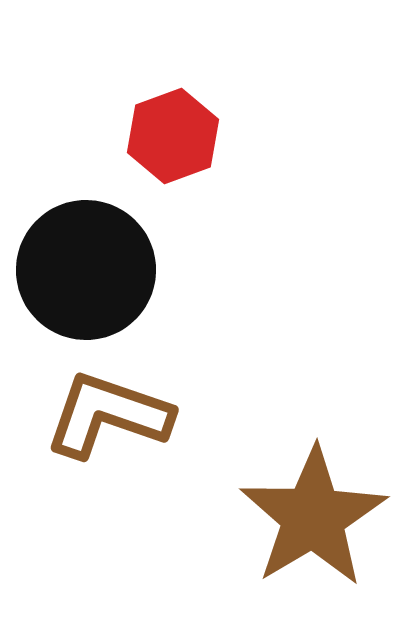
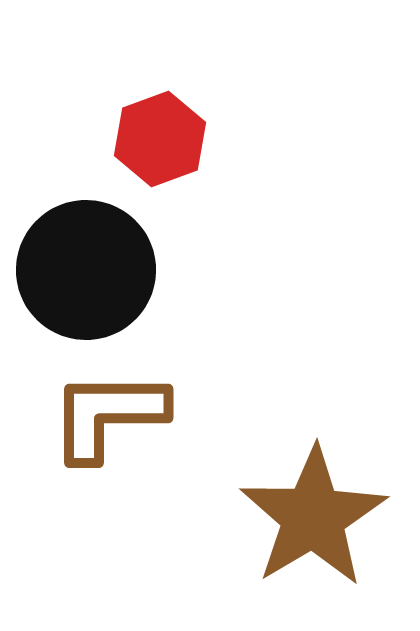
red hexagon: moved 13 px left, 3 px down
brown L-shape: rotated 19 degrees counterclockwise
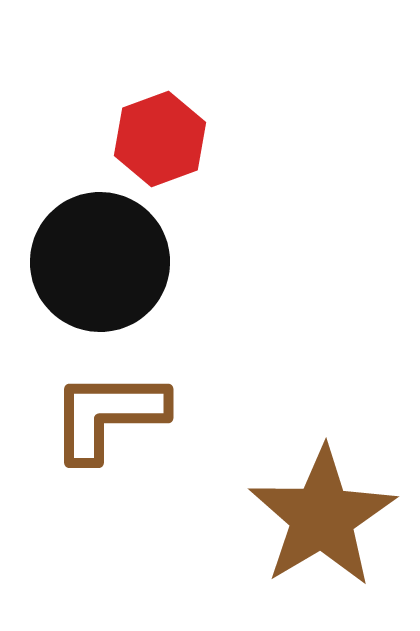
black circle: moved 14 px right, 8 px up
brown star: moved 9 px right
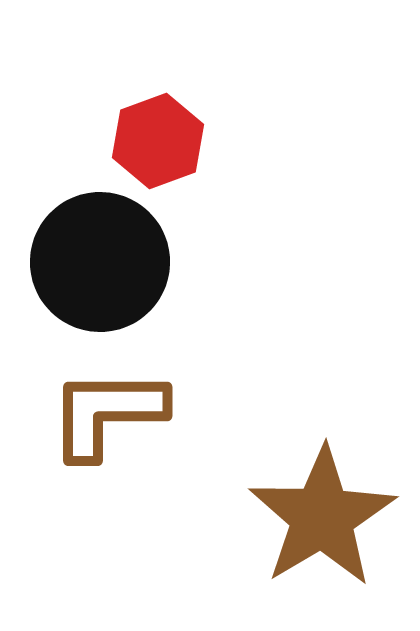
red hexagon: moved 2 px left, 2 px down
brown L-shape: moved 1 px left, 2 px up
